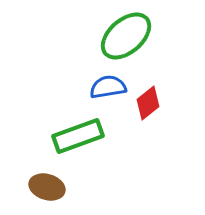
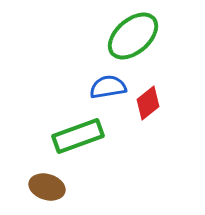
green ellipse: moved 7 px right
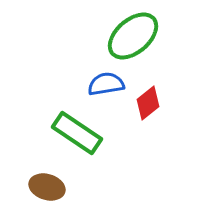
blue semicircle: moved 2 px left, 3 px up
green rectangle: moved 1 px left, 3 px up; rotated 54 degrees clockwise
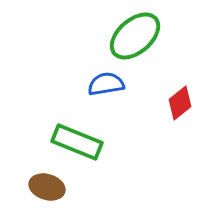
green ellipse: moved 2 px right
red diamond: moved 32 px right
green rectangle: moved 9 px down; rotated 12 degrees counterclockwise
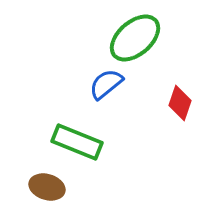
green ellipse: moved 2 px down
blue semicircle: rotated 30 degrees counterclockwise
red diamond: rotated 32 degrees counterclockwise
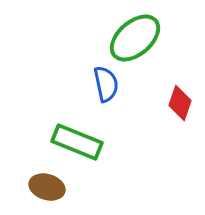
blue semicircle: rotated 117 degrees clockwise
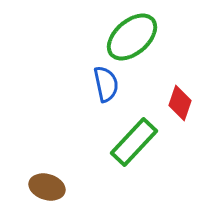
green ellipse: moved 3 px left, 1 px up
green rectangle: moved 57 px right; rotated 69 degrees counterclockwise
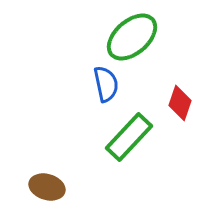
green rectangle: moved 5 px left, 5 px up
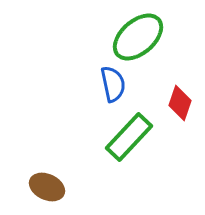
green ellipse: moved 6 px right
blue semicircle: moved 7 px right
brown ellipse: rotated 8 degrees clockwise
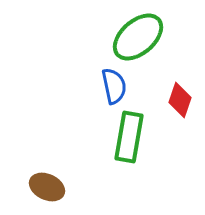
blue semicircle: moved 1 px right, 2 px down
red diamond: moved 3 px up
green rectangle: rotated 33 degrees counterclockwise
